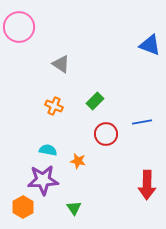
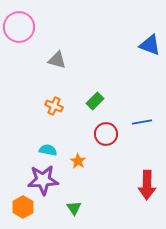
gray triangle: moved 4 px left, 4 px up; rotated 18 degrees counterclockwise
orange star: rotated 21 degrees clockwise
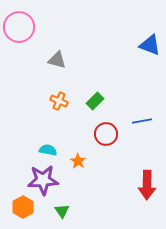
orange cross: moved 5 px right, 5 px up
blue line: moved 1 px up
green triangle: moved 12 px left, 3 px down
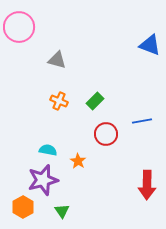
purple star: rotated 12 degrees counterclockwise
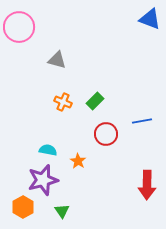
blue triangle: moved 26 px up
orange cross: moved 4 px right, 1 px down
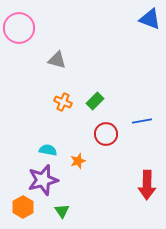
pink circle: moved 1 px down
orange star: rotated 21 degrees clockwise
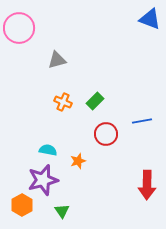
gray triangle: rotated 30 degrees counterclockwise
orange hexagon: moved 1 px left, 2 px up
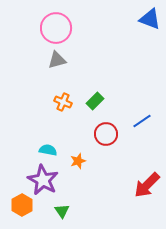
pink circle: moved 37 px right
blue line: rotated 24 degrees counterclockwise
purple star: rotated 28 degrees counterclockwise
red arrow: rotated 44 degrees clockwise
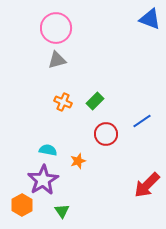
purple star: rotated 12 degrees clockwise
